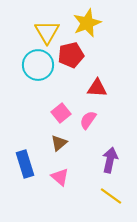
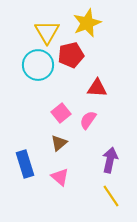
yellow line: rotated 20 degrees clockwise
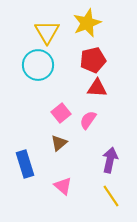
red pentagon: moved 22 px right, 5 px down
pink triangle: moved 3 px right, 9 px down
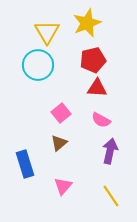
pink semicircle: moved 13 px right; rotated 96 degrees counterclockwise
purple arrow: moved 9 px up
pink triangle: rotated 30 degrees clockwise
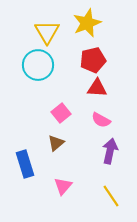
brown triangle: moved 3 px left
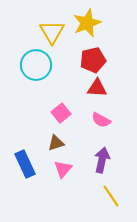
yellow triangle: moved 5 px right
cyan circle: moved 2 px left
brown triangle: rotated 24 degrees clockwise
purple arrow: moved 8 px left, 9 px down
blue rectangle: rotated 8 degrees counterclockwise
pink triangle: moved 17 px up
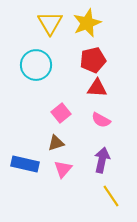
yellow triangle: moved 2 px left, 9 px up
blue rectangle: rotated 52 degrees counterclockwise
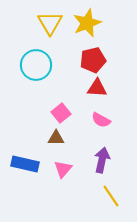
brown triangle: moved 5 px up; rotated 18 degrees clockwise
